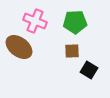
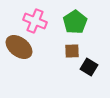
green pentagon: rotated 30 degrees counterclockwise
black square: moved 3 px up
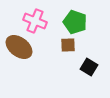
green pentagon: rotated 20 degrees counterclockwise
brown square: moved 4 px left, 6 px up
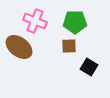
green pentagon: rotated 20 degrees counterclockwise
brown square: moved 1 px right, 1 px down
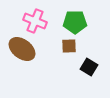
brown ellipse: moved 3 px right, 2 px down
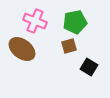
green pentagon: rotated 10 degrees counterclockwise
brown square: rotated 14 degrees counterclockwise
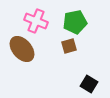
pink cross: moved 1 px right
brown ellipse: rotated 12 degrees clockwise
black square: moved 17 px down
